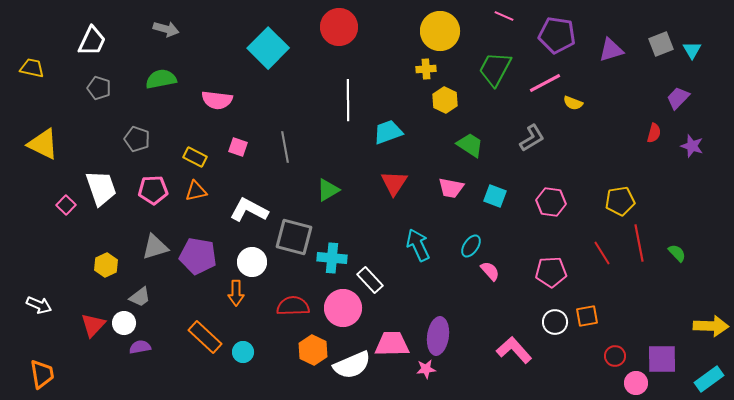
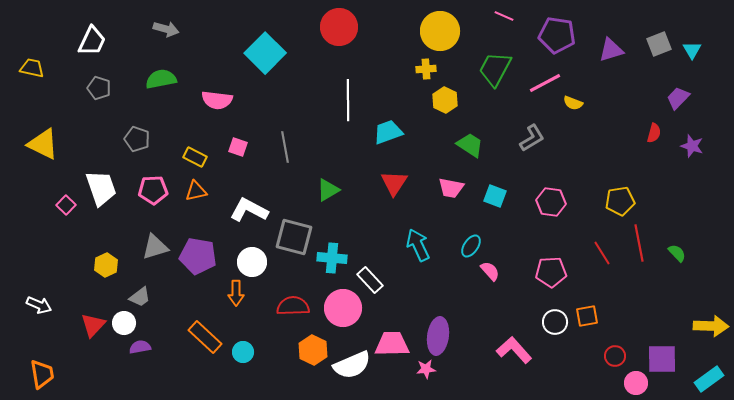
gray square at (661, 44): moved 2 px left
cyan square at (268, 48): moved 3 px left, 5 px down
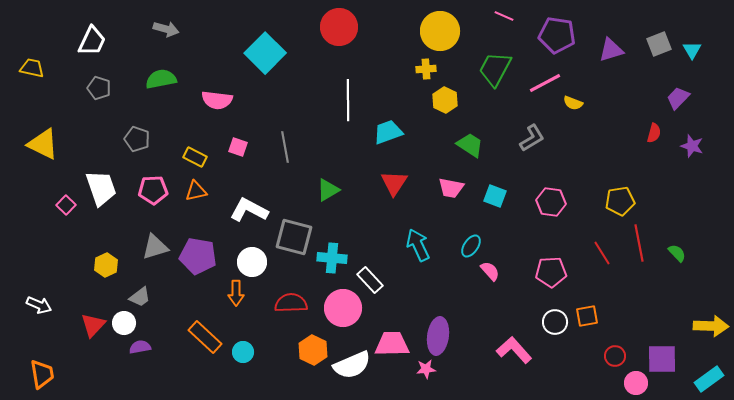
red semicircle at (293, 306): moved 2 px left, 3 px up
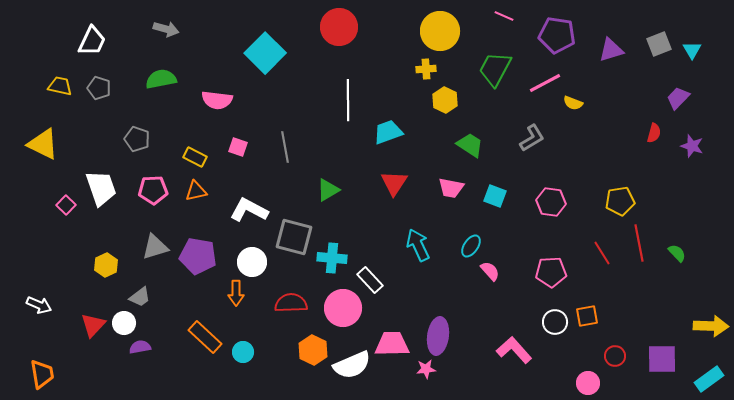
yellow trapezoid at (32, 68): moved 28 px right, 18 px down
pink circle at (636, 383): moved 48 px left
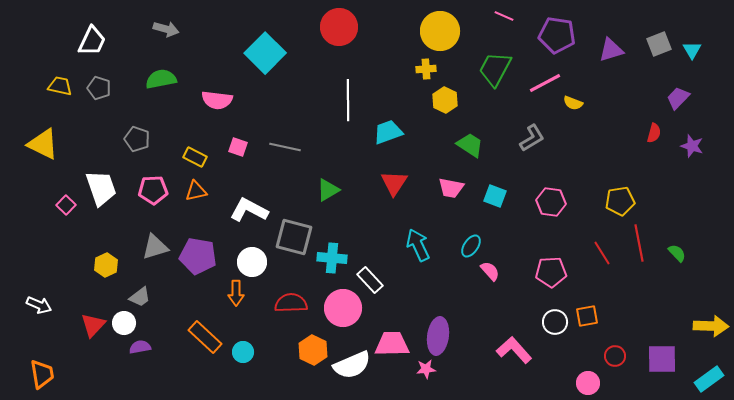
gray line at (285, 147): rotated 68 degrees counterclockwise
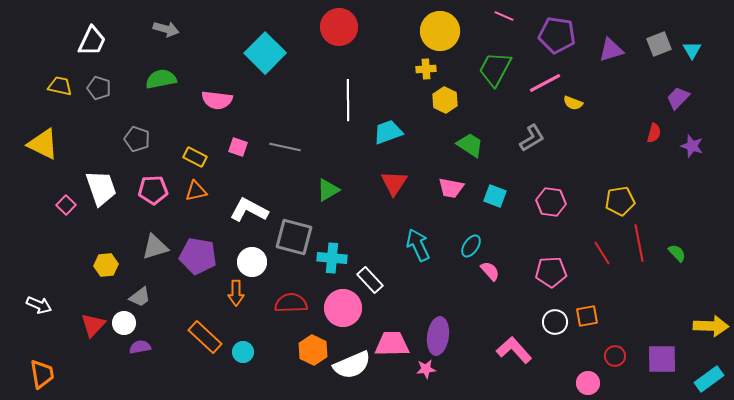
yellow hexagon at (106, 265): rotated 20 degrees clockwise
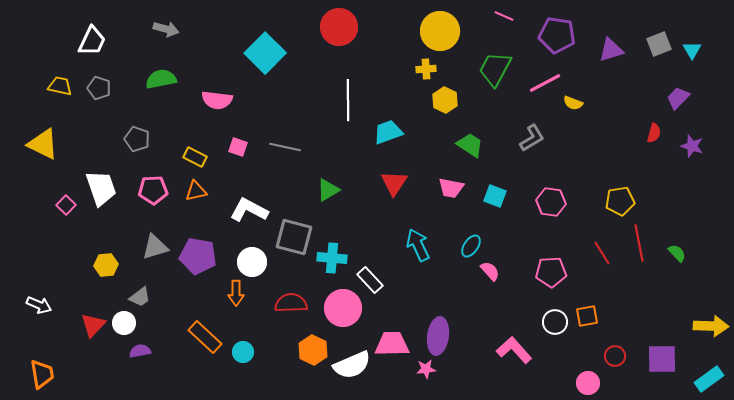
purple semicircle at (140, 347): moved 4 px down
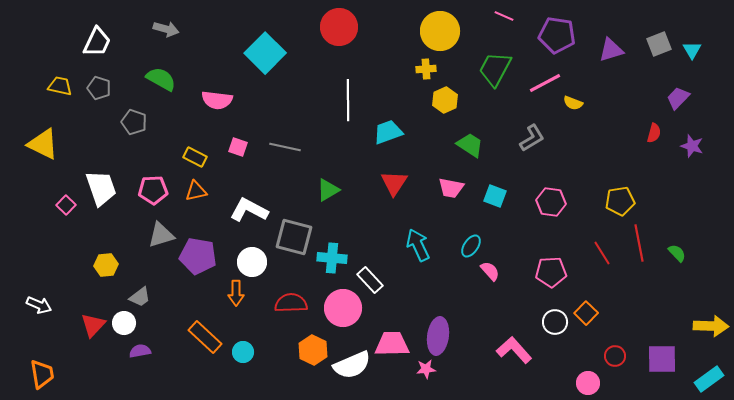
white trapezoid at (92, 41): moved 5 px right, 1 px down
green semicircle at (161, 79): rotated 40 degrees clockwise
yellow hexagon at (445, 100): rotated 10 degrees clockwise
gray pentagon at (137, 139): moved 3 px left, 17 px up
gray triangle at (155, 247): moved 6 px right, 12 px up
orange square at (587, 316): moved 1 px left, 3 px up; rotated 35 degrees counterclockwise
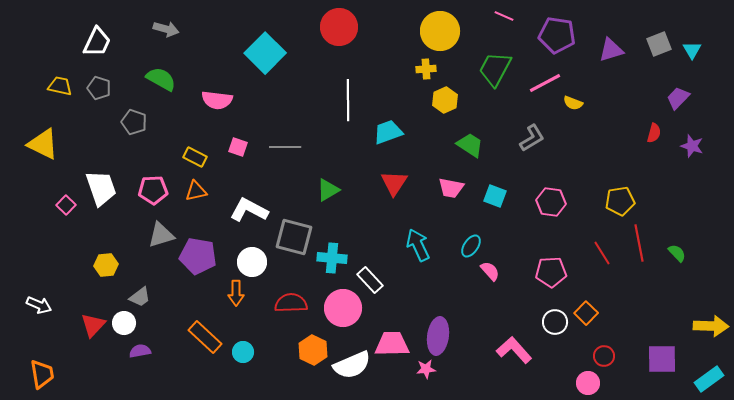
gray line at (285, 147): rotated 12 degrees counterclockwise
red circle at (615, 356): moved 11 px left
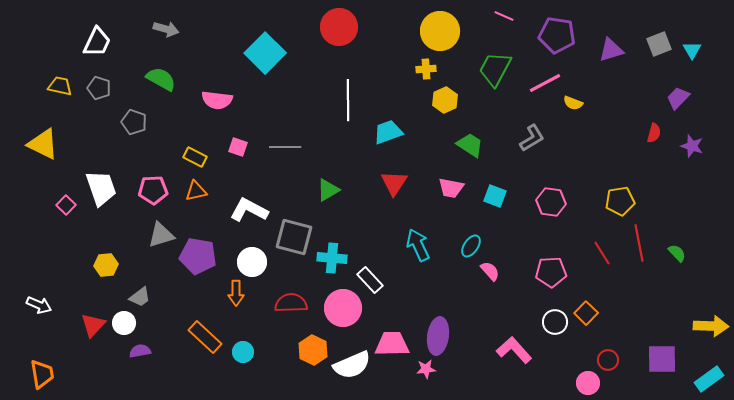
red circle at (604, 356): moved 4 px right, 4 px down
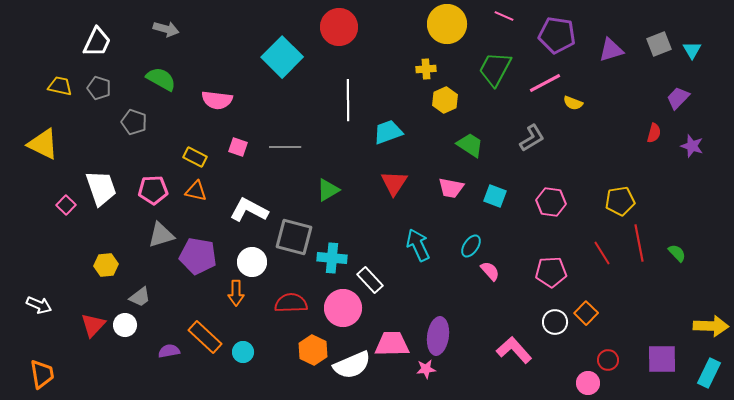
yellow circle at (440, 31): moved 7 px right, 7 px up
cyan square at (265, 53): moved 17 px right, 4 px down
orange triangle at (196, 191): rotated 25 degrees clockwise
white circle at (124, 323): moved 1 px right, 2 px down
purple semicircle at (140, 351): moved 29 px right
cyan rectangle at (709, 379): moved 6 px up; rotated 28 degrees counterclockwise
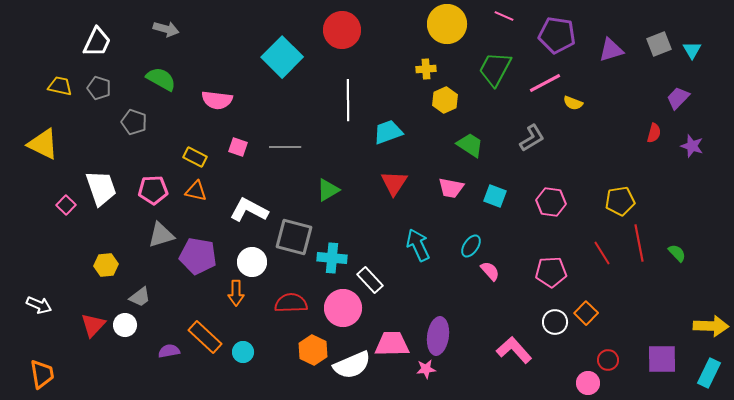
red circle at (339, 27): moved 3 px right, 3 px down
